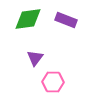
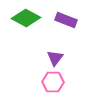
green diamond: moved 2 px left, 1 px up; rotated 36 degrees clockwise
purple triangle: moved 20 px right
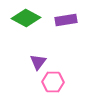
purple rectangle: rotated 30 degrees counterclockwise
purple triangle: moved 17 px left, 4 px down
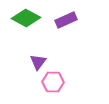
purple rectangle: rotated 15 degrees counterclockwise
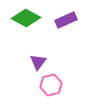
pink hexagon: moved 2 px left, 3 px down; rotated 15 degrees counterclockwise
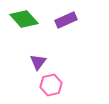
green diamond: moved 2 px left, 1 px down; rotated 20 degrees clockwise
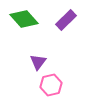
purple rectangle: rotated 20 degrees counterclockwise
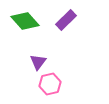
green diamond: moved 1 px right, 2 px down
pink hexagon: moved 1 px left, 1 px up
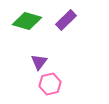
green diamond: moved 2 px right; rotated 32 degrees counterclockwise
purple triangle: moved 1 px right
